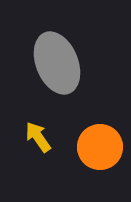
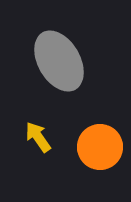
gray ellipse: moved 2 px right, 2 px up; rotated 8 degrees counterclockwise
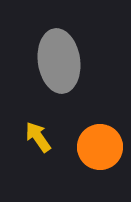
gray ellipse: rotated 22 degrees clockwise
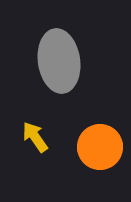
yellow arrow: moved 3 px left
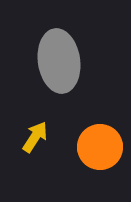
yellow arrow: rotated 68 degrees clockwise
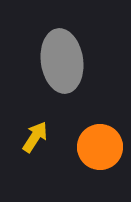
gray ellipse: moved 3 px right
